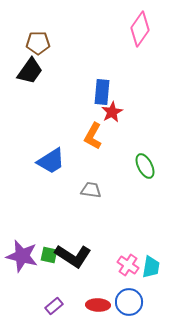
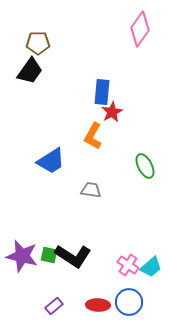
cyan trapezoid: rotated 40 degrees clockwise
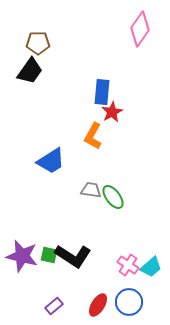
green ellipse: moved 32 px left, 31 px down; rotated 10 degrees counterclockwise
red ellipse: rotated 60 degrees counterclockwise
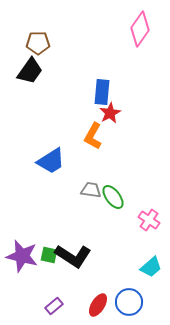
red star: moved 2 px left, 1 px down
pink cross: moved 21 px right, 45 px up
